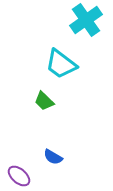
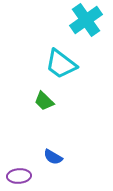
purple ellipse: rotated 45 degrees counterclockwise
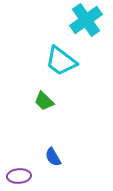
cyan trapezoid: moved 3 px up
blue semicircle: rotated 30 degrees clockwise
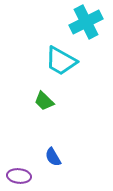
cyan cross: moved 2 px down; rotated 8 degrees clockwise
cyan trapezoid: rotated 8 degrees counterclockwise
purple ellipse: rotated 10 degrees clockwise
